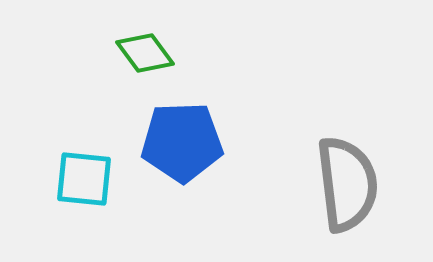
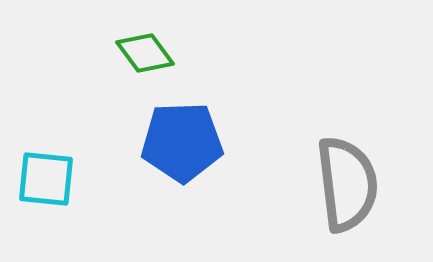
cyan square: moved 38 px left
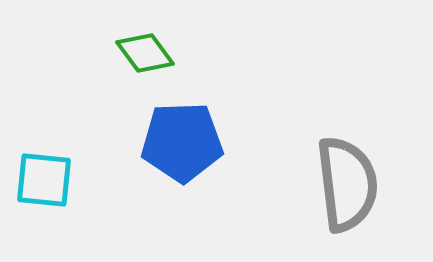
cyan square: moved 2 px left, 1 px down
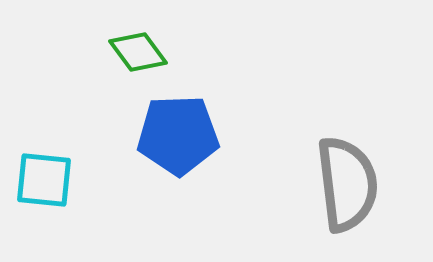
green diamond: moved 7 px left, 1 px up
blue pentagon: moved 4 px left, 7 px up
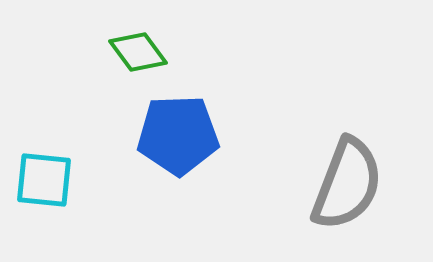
gray semicircle: rotated 28 degrees clockwise
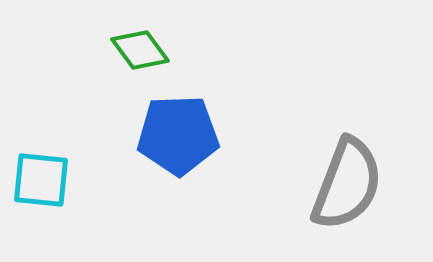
green diamond: moved 2 px right, 2 px up
cyan square: moved 3 px left
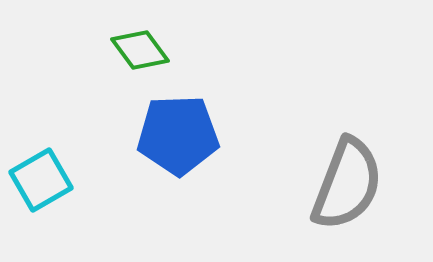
cyan square: rotated 36 degrees counterclockwise
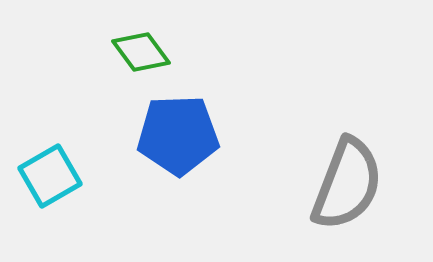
green diamond: moved 1 px right, 2 px down
cyan square: moved 9 px right, 4 px up
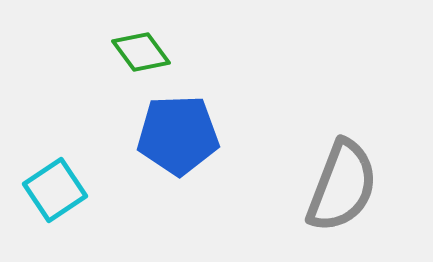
cyan square: moved 5 px right, 14 px down; rotated 4 degrees counterclockwise
gray semicircle: moved 5 px left, 2 px down
